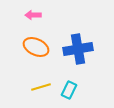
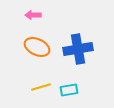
orange ellipse: moved 1 px right
cyan rectangle: rotated 54 degrees clockwise
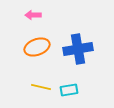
orange ellipse: rotated 45 degrees counterclockwise
yellow line: rotated 30 degrees clockwise
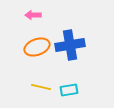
blue cross: moved 8 px left, 4 px up
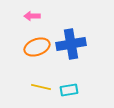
pink arrow: moved 1 px left, 1 px down
blue cross: moved 1 px right, 1 px up
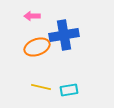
blue cross: moved 7 px left, 9 px up
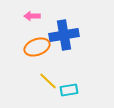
yellow line: moved 7 px right, 6 px up; rotated 30 degrees clockwise
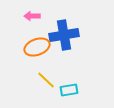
yellow line: moved 2 px left, 1 px up
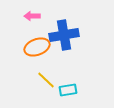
cyan rectangle: moved 1 px left
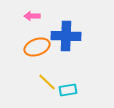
blue cross: moved 2 px right, 1 px down; rotated 12 degrees clockwise
yellow line: moved 1 px right, 2 px down
